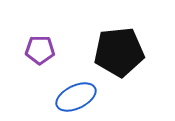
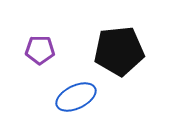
black pentagon: moved 1 px up
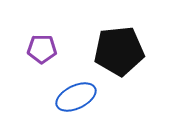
purple pentagon: moved 2 px right, 1 px up
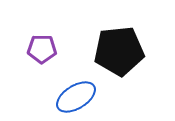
blue ellipse: rotated 6 degrees counterclockwise
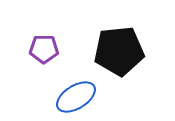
purple pentagon: moved 2 px right
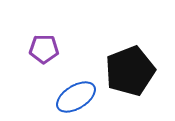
black pentagon: moved 11 px right, 20 px down; rotated 15 degrees counterclockwise
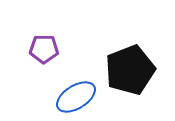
black pentagon: moved 1 px up
